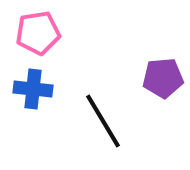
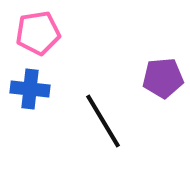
blue cross: moved 3 px left
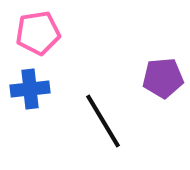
blue cross: rotated 12 degrees counterclockwise
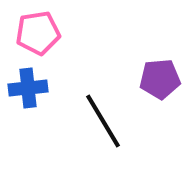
purple pentagon: moved 3 px left, 1 px down
blue cross: moved 2 px left, 1 px up
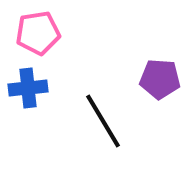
purple pentagon: rotated 9 degrees clockwise
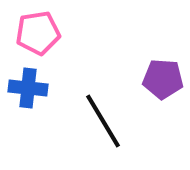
purple pentagon: moved 3 px right
blue cross: rotated 12 degrees clockwise
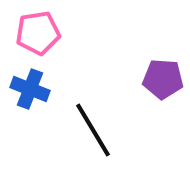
blue cross: moved 2 px right, 1 px down; rotated 15 degrees clockwise
black line: moved 10 px left, 9 px down
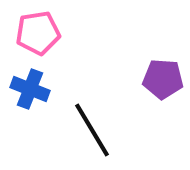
black line: moved 1 px left
